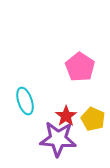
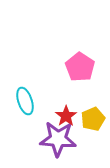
yellow pentagon: rotated 25 degrees clockwise
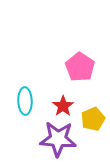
cyan ellipse: rotated 16 degrees clockwise
red star: moved 3 px left, 10 px up
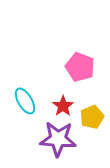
pink pentagon: rotated 12 degrees counterclockwise
cyan ellipse: rotated 28 degrees counterclockwise
yellow pentagon: moved 1 px left, 2 px up
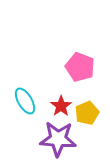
red star: moved 2 px left
yellow pentagon: moved 5 px left, 4 px up
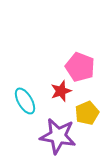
red star: moved 15 px up; rotated 15 degrees clockwise
purple star: moved 3 px up; rotated 6 degrees clockwise
